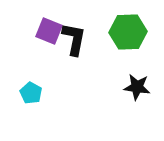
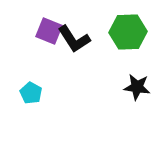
black L-shape: rotated 136 degrees clockwise
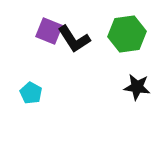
green hexagon: moved 1 px left, 2 px down; rotated 6 degrees counterclockwise
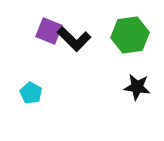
green hexagon: moved 3 px right, 1 px down
black L-shape: rotated 12 degrees counterclockwise
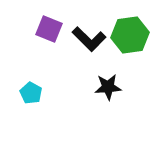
purple square: moved 2 px up
black L-shape: moved 15 px right
black star: moved 29 px left; rotated 12 degrees counterclockwise
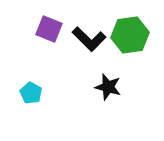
black star: rotated 20 degrees clockwise
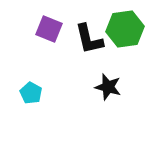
green hexagon: moved 5 px left, 6 px up
black L-shape: rotated 32 degrees clockwise
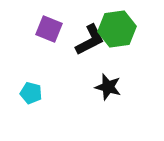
green hexagon: moved 8 px left
black L-shape: moved 1 px right, 1 px down; rotated 104 degrees counterclockwise
cyan pentagon: rotated 15 degrees counterclockwise
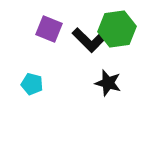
black L-shape: moved 1 px left; rotated 72 degrees clockwise
black star: moved 4 px up
cyan pentagon: moved 1 px right, 9 px up
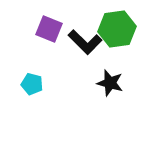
black L-shape: moved 4 px left, 2 px down
black star: moved 2 px right
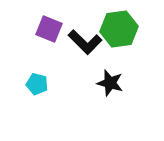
green hexagon: moved 2 px right
cyan pentagon: moved 5 px right
